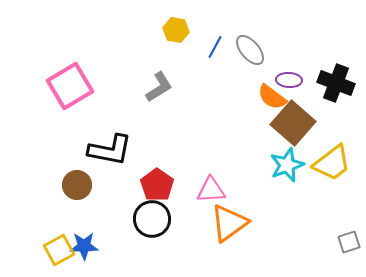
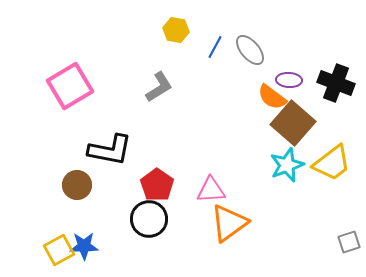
black circle: moved 3 px left
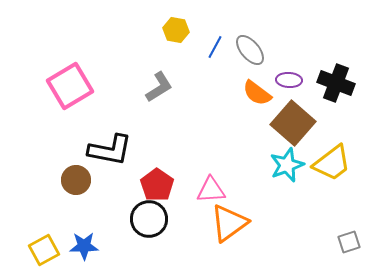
orange semicircle: moved 15 px left, 4 px up
brown circle: moved 1 px left, 5 px up
yellow square: moved 15 px left
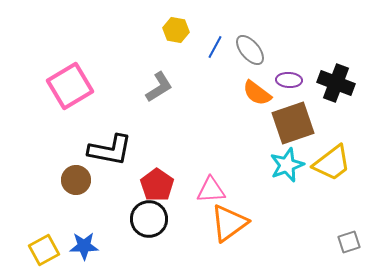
brown square: rotated 30 degrees clockwise
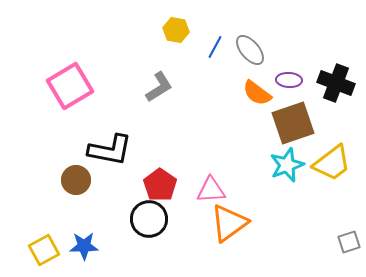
red pentagon: moved 3 px right
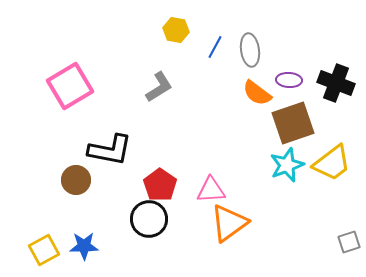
gray ellipse: rotated 32 degrees clockwise
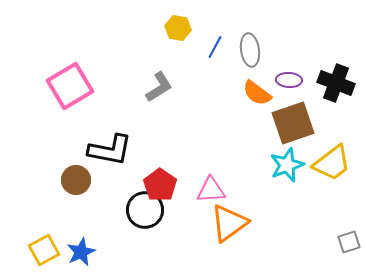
yellow hexagon: moved 2 px right, 2 px up
black circle: moved 4 px left, 9 px up
blue star: moved 3 px left, 6 px down; rotated 24 degrees counterclockwise
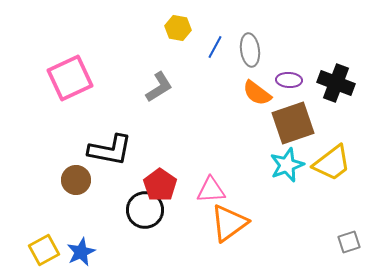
pink square: moved 8 px up; rotated 6 degrees clockwise
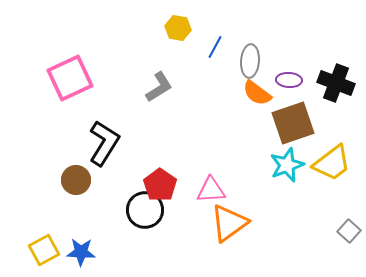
gray ellipse: moved 11 px down; rotated 12 degrees clockwise
black L-shape: moved 6 px left, 7 px up; rotated 69 degrees counterclockwise
gray square: moved 11 px up; rotated 30 degrees counterclockwise
blue star: rotated 28 degrees clockwise
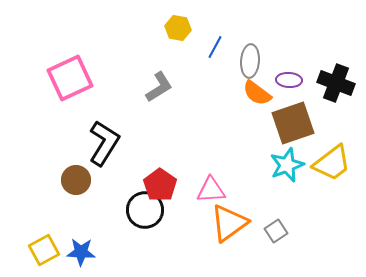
gray square: moved 73 px left; rotated 15 degrees clockwise
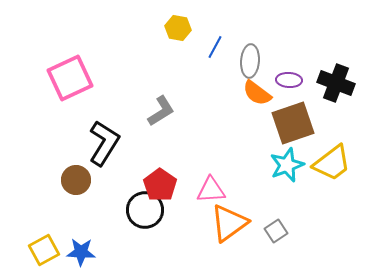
gray L-shape: moved 2 px right, 24 px down
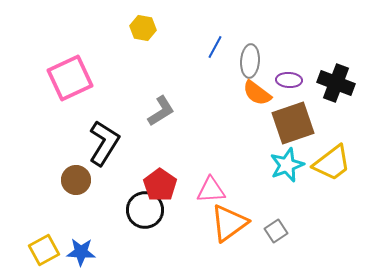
yellow hexagon: moved 35 px left
